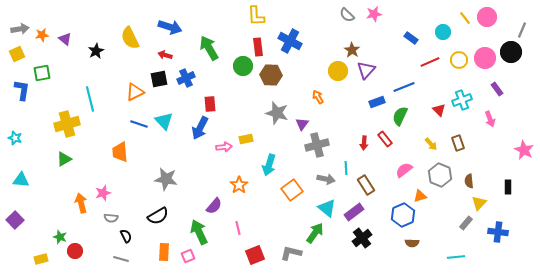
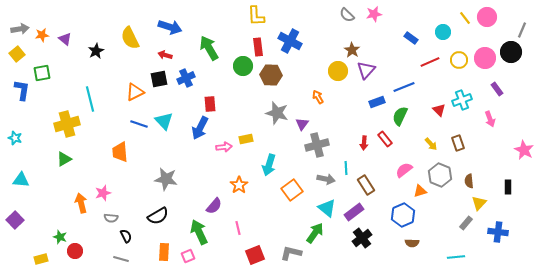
yellow square at (17, 54): rotated 14 degrees counterclockwise
orange triangle at (420, 196): moved 5 px up
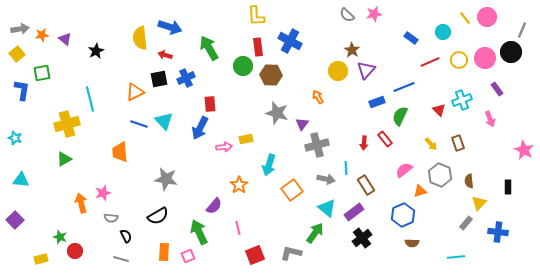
yellow semicircle at (130, 38): moved 10 px right; rotated 20 degrees clockwise
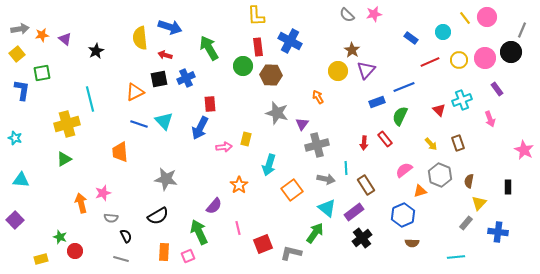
yellow rectangle at (246, 139): rotated 64 degrees counterclockwise
brown semicircle at (469, 181): rotated 16 degrees clockwise
red square at (255, 255): moved 8 px right, 11 px up
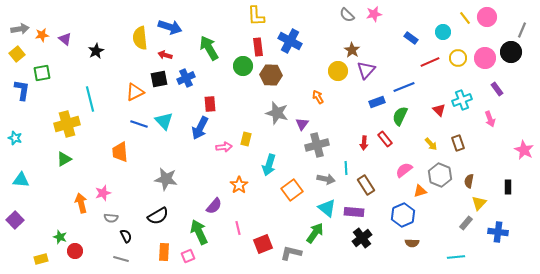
yellow circle at (459, 60): moved 1 px left, 2 px up
purple rectangle at (354, 212): rotated 42 degrees clockwise
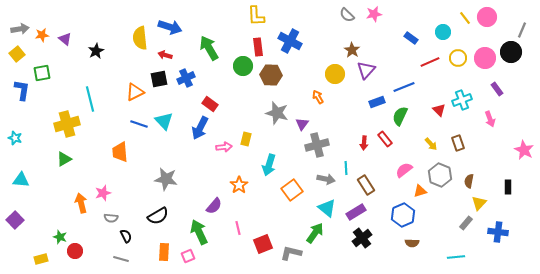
yellow circle at (338, 71): moved 3 px left, 3 px down
red rectangle at (210, 104): rotated 49 degrees counterclockwise
purple rectangle at (354, 212): moved 2 px right; rotated 36 degrees counterclockwise
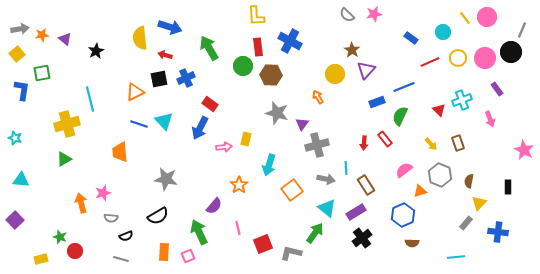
black semicircle at (126, 236): rotated 96 degrees clockwise
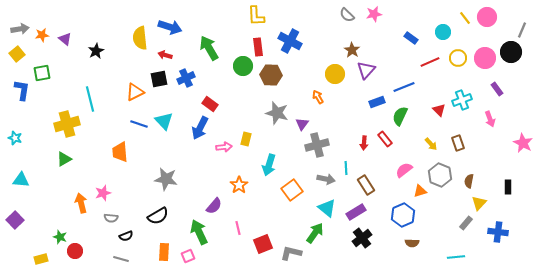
pink star at (524, 150): moved 1 px left, 7 px up
